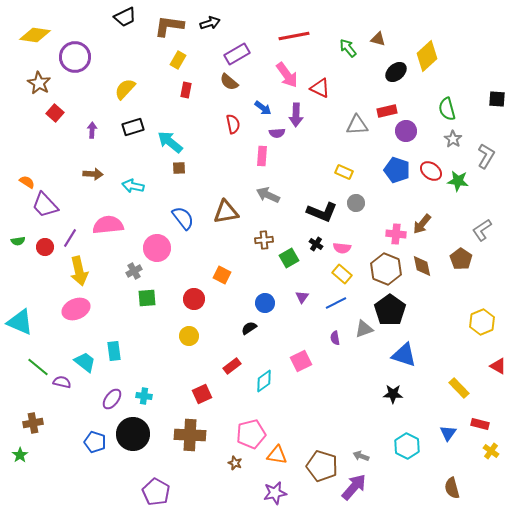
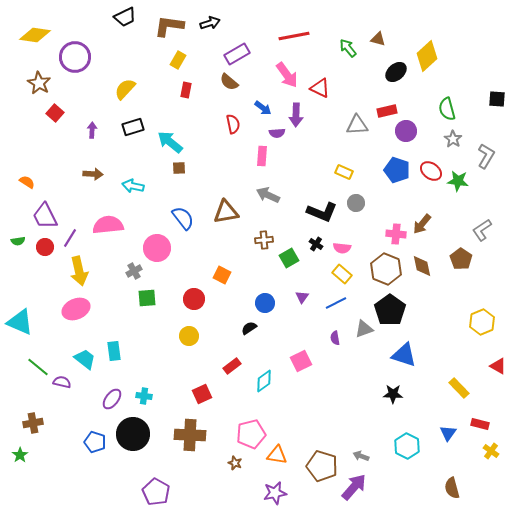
purple trapezoid at (45, 205): moved 11 px down; rotated 16 degrees clockwise
cyan trapezoid at (85, 362): moved 3 px up
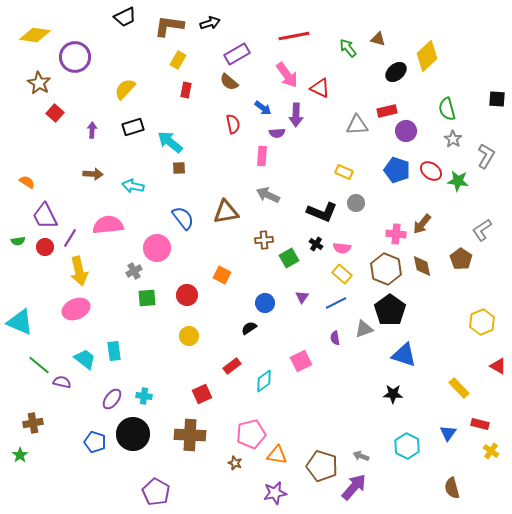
red circle at (194, 299): moved 7 px left, 4 px up
green line at (38, 367): moved 1 px right, 2 px up
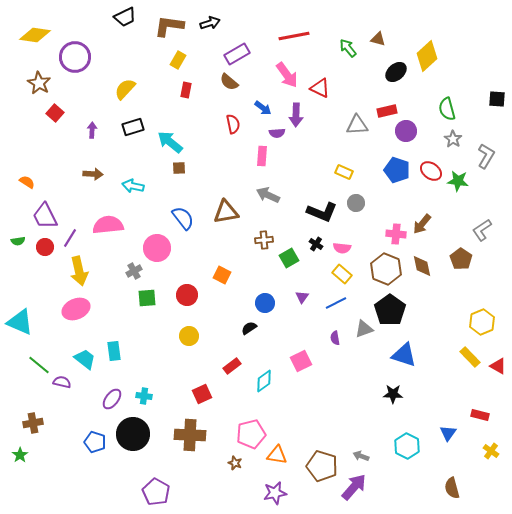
yellow rectangle at (459, 388): moved 11 px right, 31 px up
red rectangle at (480, 424): moved 9 px up
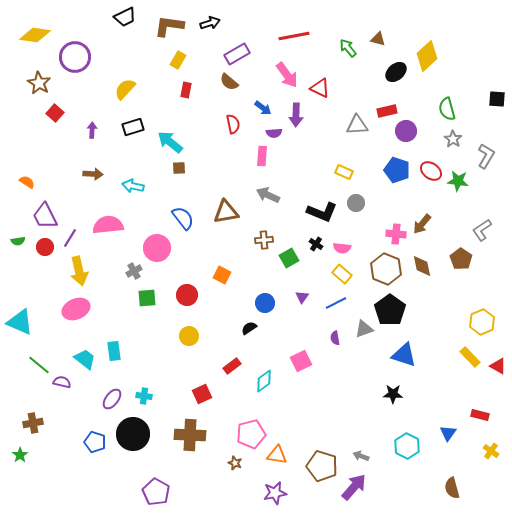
purple semicircle at (277, 133): moved 3 px left
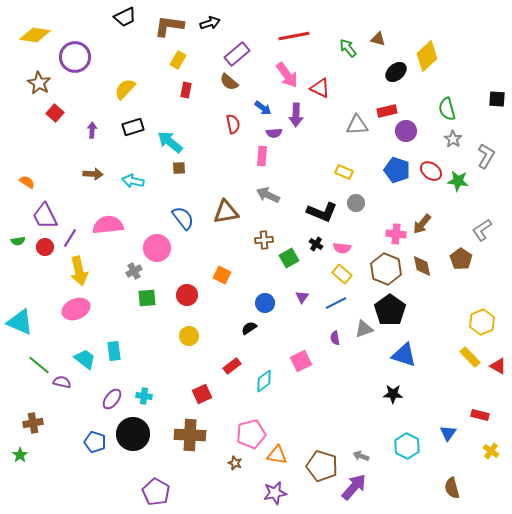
purple rectangle at (237, 54): rotated 10 degrees counterclockwise
cyan arrow at (133, 186): moved 5 px up
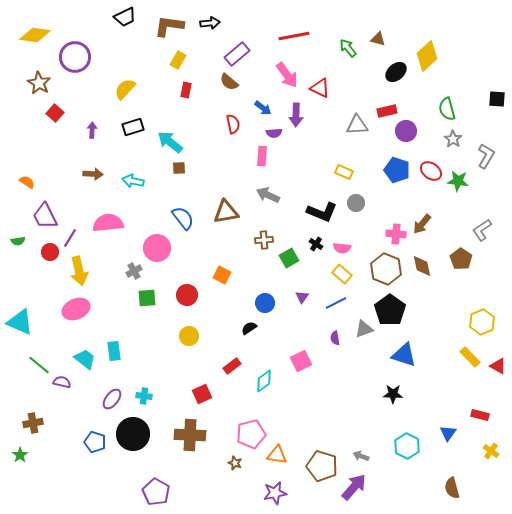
black arrow at (210, 23): rotated 12 degrees clockwise
pink semicircle at (108, 225): moved 2 px up
red circle at (45, 247): moved 5 px right, 5 px down
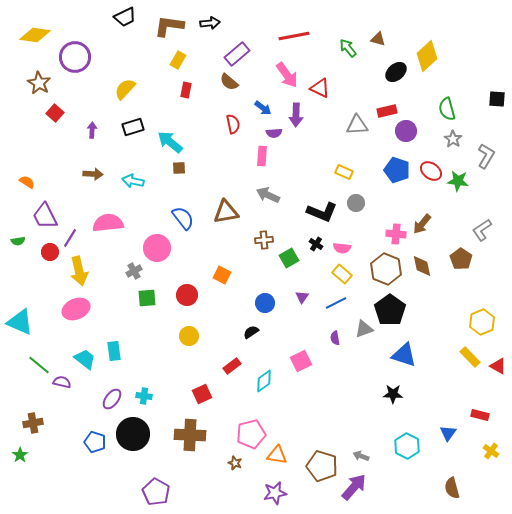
black semicircle at (249, 328): moved 2 px right, 4 px down
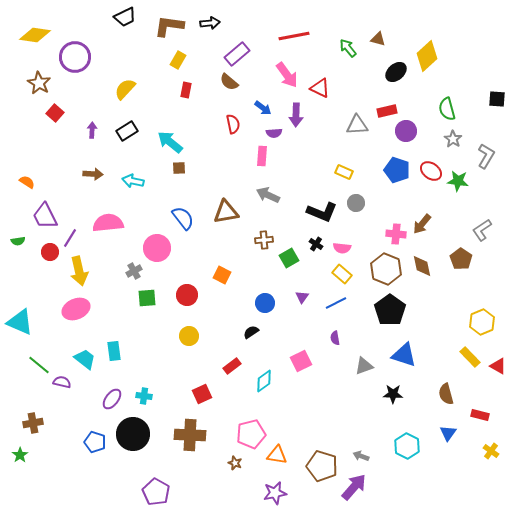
black rectangle at (133, 127): moved 6 px left, 4 px down; rotated 15 degrees counterclockwise
gray triangle at (364, 329): moved 37 px down
brown semicircle at (452, 488): moved 6 px left, 94 px up
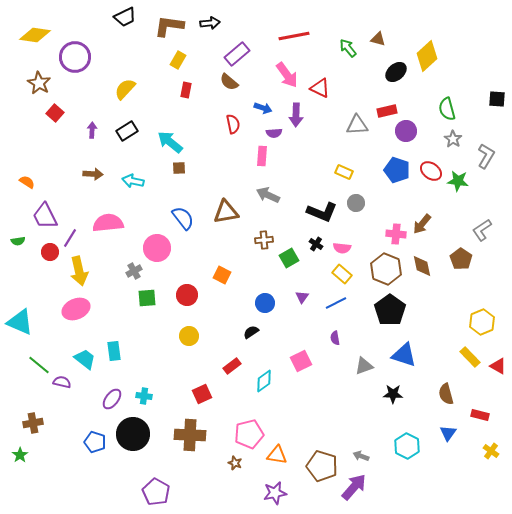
blue arrow at (263, 108): rotated 18 degrees counterclockwise
pink pentagon at (251, 434): moved 2 px left
